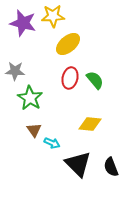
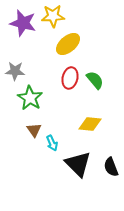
cyan arrow: rotated 42 degrees clockwise
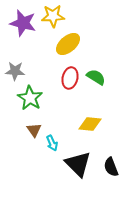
green semicircle: moved 1 px right, 3 px up; rotated 18 degrees counterclockwise
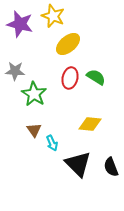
yellow star: rotated 25 degrees clockwise
purple star: moved 3 px left, 1 px down
green star: moved 4 px right, 4 px up
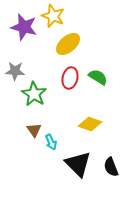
purple star: moved 4 px right, 3 px down
green semicircle: moved 2 px right
yellow diamond: rotated 15 degrees clockwise
cyan arrow: moved 1 px left, 1 px up
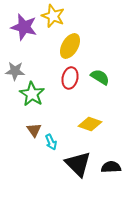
yellow ellipse: moved 2 px right, 2 px down; rotated 20 degrees counterclockwise
green semicircle: moved 2 px right
green star: moved 2 px left
black semicircle: rotated 108 degrees clockwise
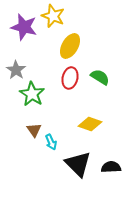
gray star: moved 1 px right, 1 px up; rotated 30 degrees clockwise
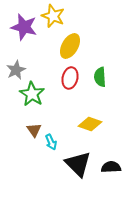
gray star: rotated 12 degrees clockwise
green semicircle: rotated 126 degrees counterclockwise
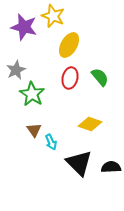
yellow ellipse: moved 1 px left, 1 px up
green semicircle: rotated 144 degrees clockwise
black triangle: moved 1 px right, 1 px up
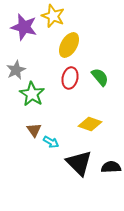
cyan arrow: rotated 35 degrees counterclockwise
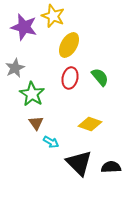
gray star: moved 1 px left, 2 px up
brown triangle: moved 2 px right, 7 px up
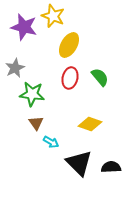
green star: rotated 25 degrees counterclockwise
